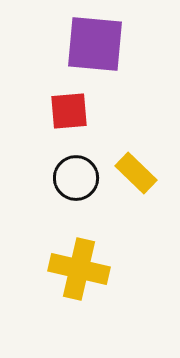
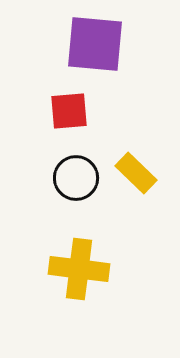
yellow cross: rotated 6 degrees counterclockwise
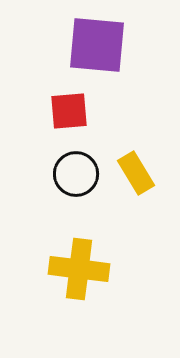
purple square: moved 2 px right, 1 px down
yellow rectangle: rotated 15 degrees clockwise
black circle: moved 4 px up
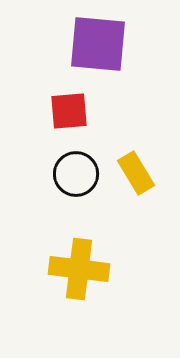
purple square: moved 1 px right, 1 px up
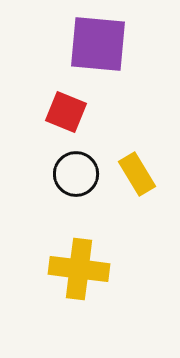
red square: moved 3 px left, 1 px down; rotated 27 degrees clockwise
yellow rectangle: moved 1 px right, 1 px down
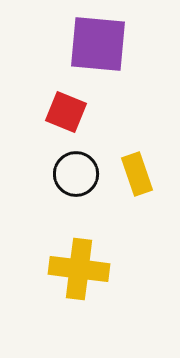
yellow rectangle: rotated 12 degrees clockwise
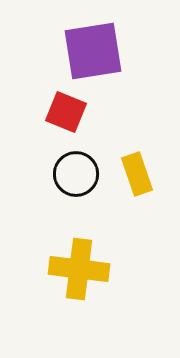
purple square: moved 5 px left, 7 px down; rotated 14 degrees counterclockwise
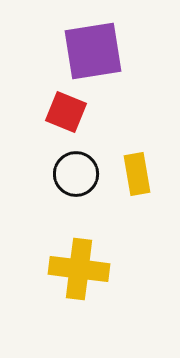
yellow rectangle: rotated 9 degrees clockwise
